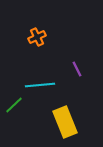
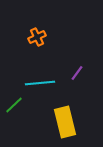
purple line: moved 4 px down; rotated 63 degrees clockwise
cyan line: moved 2 px up
yellow rectangle: rotated 8 degrees clockwise
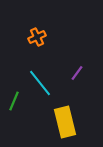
cyan line: rotated 56 degrees clockwise
green line: moved 4 px up; rotated 24 degrees counterclockwise
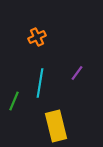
cyan line: rotated 48 degrees clockwise
yellow rectangle: moved 9 px left, 4 px down
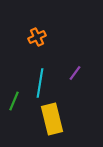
purple line: moved 2 px left
yellow rectangle: moved 4 px left, 7 px up
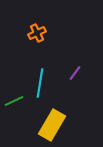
orange cross: moved 4 px up
green line: rotated 42 degrees clockwise
yellow rectangle: moved 6 px down; rotated 44 degrees clockwise
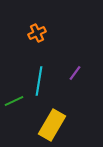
cyan line: moved 1 px left, 2 px up
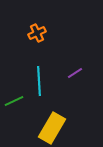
purple line: rotated 21 degrees clockwise
cyan line: rotated 12 degrees counterclockwise
yellow rectangle: moved 3 px down
